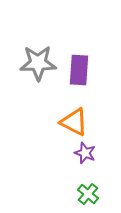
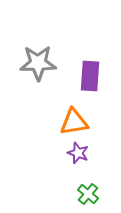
purple rectangle: moved 11 px right, 6 px down
orange triangle: rotated 36 degrees counterclockwise
purple star: moved 7 px left
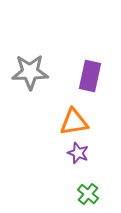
gray star: moved 8 px left, 9 px down
purple rectangle: rotated 8 degrees clockwise
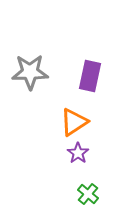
orange triangle: rotated 24 degrees counterclockwise
purple star: rotated 15 degrees clockwise
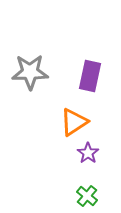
purple star: moved 10 px right
green cross: moved 1 px left, 2 px down
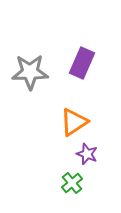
purple rectangle: moved 8 px left, 13 px up; rotated 12 degrees clockwise
purple star: moved 1 px left, 1 px down; rotated 15 degrees counterclockwise
green cross: moved 15 px left, 13 px up; rotated 10 degrees clockwise
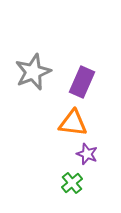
purple rectangle: moved 19 px down
gray star: moved 3 px right; rotated 21 degrees counterclockwise
orange triangle: moved 1 px left, 1 px down; rotated 40 degrees clockwise
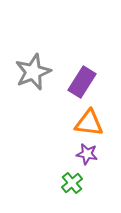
purple rectangle: rotated 8 degrees clockwise
orange triangle: moved 16 px right
purple star: rotated 10 degrees counterclockwise
